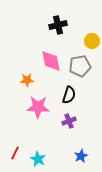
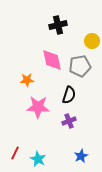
pink diamond: moved 1 px right, 1 px up
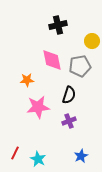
pink star: rotated 10 degrees counterclockwise
